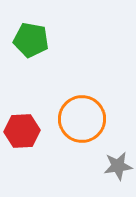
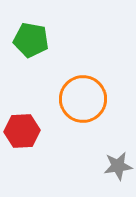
orange circle: moved 1 px right, 20 px up
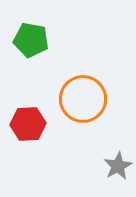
red hexagon: moved 6 px right, 7 px up
gray star: rotated 20 degrees counterclockwise
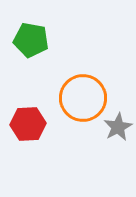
orange circle: moved 1 px up
gray star: moved 39 px up
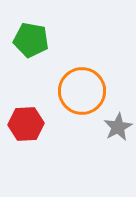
orange circle: moved 1 px left, 7 px up
red hexagon: moved 2 px left
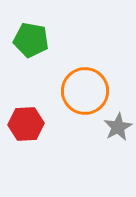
orange circle: moved 3 px right
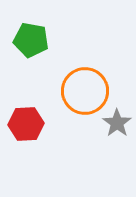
gray star: moved 1 px left, 4 px up; rotated 8 degrees counterclockwise
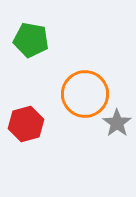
orange circle: moved 3 px down
red hexagon: rotated 12 degrees counterclockwise
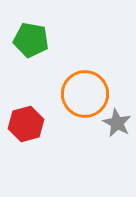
gray star: rotated 8 degrees counterclockwise
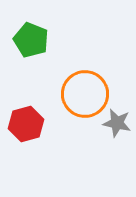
green pentagon: rotated 12 degrees clockwise
gray star: rotated 16 degrees counterclockwise
